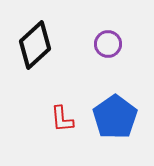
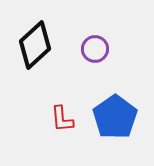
purple circle: moved 13 px left, 5 px down
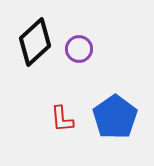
black diamond: moved 3 px up
purple circle: moved 16 px left
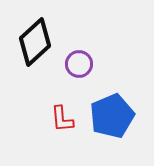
purple circle: moved 15 px down
blue pentagon: moved 3 px left, 1 px up; rotated 12 degrees clockwise
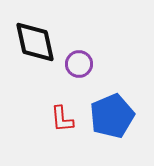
black diamond: rotated 60 degrees counterclockwise
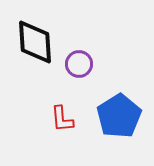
black diamond: rotated 9 degrees clockwise
blue pentagon: moved 7 px right; rotated 9 degrees counterclockwise
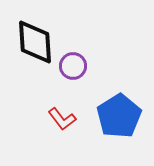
purple circle: moved 6 px left, 2 px down
red L-shape: rotated 32 degrees counterclockwise
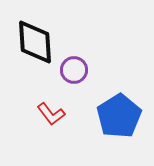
purple circle: moved 1 px right, 4 px down
red L-shape: moved 11 px left, 5 px up
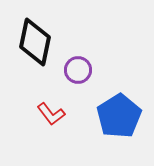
black diamond: rotated 15 degrees clockwise
purple circle: moved 4 px right
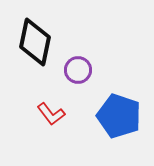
blue pentagon: rotated 21 degrees counterclockwise
